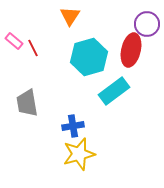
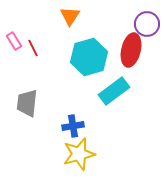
pink rectangle: rotated 18 degrees clockwise
gray trapezoid: rotated 16 degrees clockwise
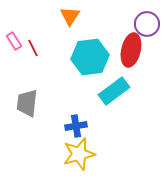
cyan hexagon: moved 1 px right; rotated 9 degrees clockwise
blue cross: moved 3 px right
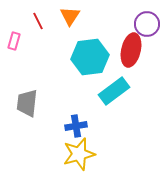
pink rectangle: rotated 48 degrees clockwise
red line: moved 5 px right, 27 px up
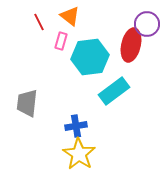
orange triangle: rotated 25 degrees counterclockwise
red line: moved 1 px right, 1 px down
pink rectangle: moved 47 px right
red ellipse: moved 5 px up
yellow star: rotated 24 degrees counterclockwise
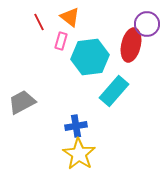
orange triangle: moved 1 px down
cyan rectangle: rotated 12 degrees counterclockwise
gray trapezoid: moved 5 px left, 1 px up; rotated 56 degrees clockwise
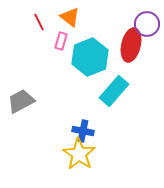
cyan hexagon: rotated 15 degrees counterclockwise
gray trapezoid: moved 1 px left, 1 px up
blue cross: moved 7 px right, 5 px down; rotated 20 degrees clockwise
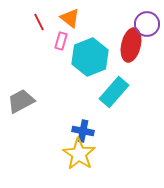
orange triangle: moved 1 px down
cyan rectangle: moved 1 px down
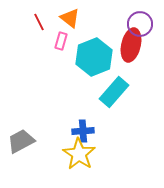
purple circle: moved 7 px left
cyan hexagon: moved 4 px right
gray trapezoid: moved 40 px down
blue cross: rotated 15 degrees counterclockwise
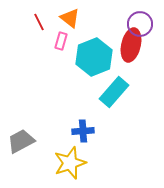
yellow star: moved 9 px left, 9 px down; rotated 20 degrees clockwise
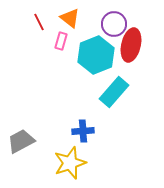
purple circle: moved 26 px left
cyan hexagon: moved 2 px right, 2 px up
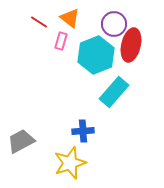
red line: rotated 30 degrees counterclockwise
